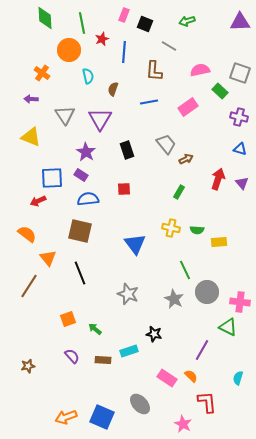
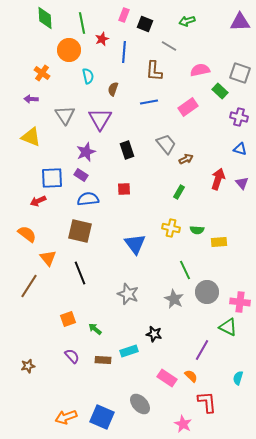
purple star at (86, 152): rotated 18 degrees clockwise
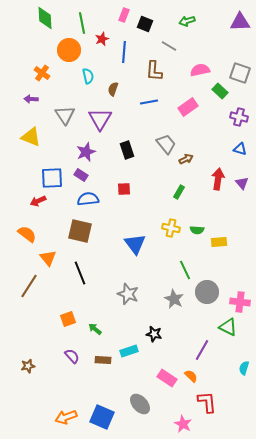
red arrow at (218, 179): rotated 10 degrees counterclockwise
cyan semicircle at (238, 378): moved 6 px right, 10 px up
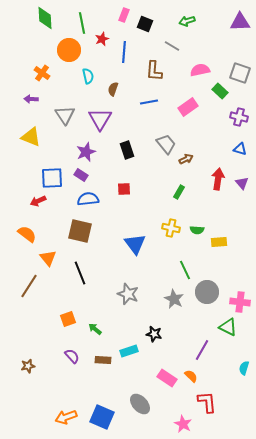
gray line at (169, 46): moved 3 px right
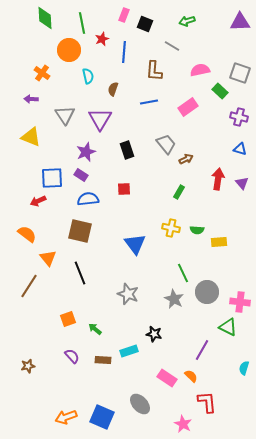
green line at (185, 270): moved 2 px left, 3 px down
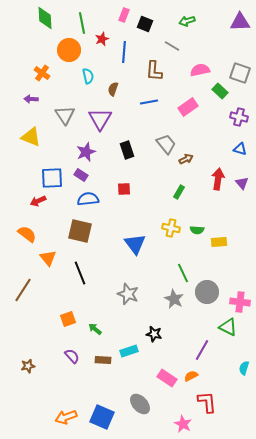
brown line at (29, 286): moved 6 px left, 4 px down
orange semicircle at (191, 376): rotated 72 degrees counterclockwise
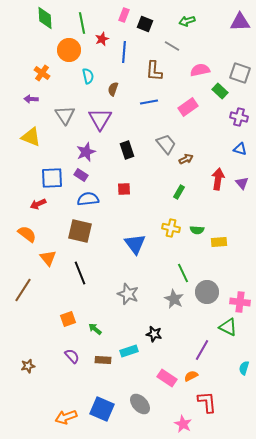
red arrow at (38, 201): moved 3 px down
blue square at (102, 417): moved 8 px up
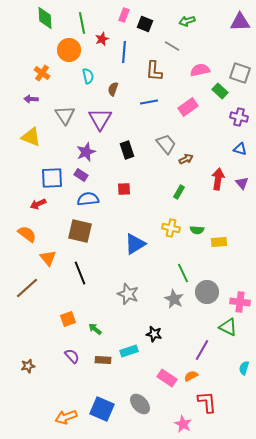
blue triangle at (135, 244): rotated 35 degrees clockwise
brown line at (23, 290): moved 4 px right, 2 px up; rotated 15 degrees clockwise
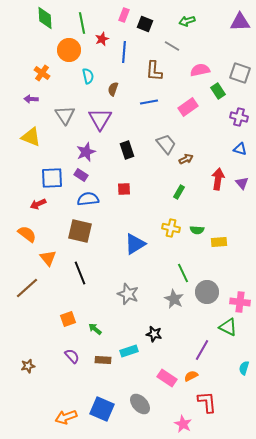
green rectangle at (220, 91): moved 2 px left; rotated 14 degrees clockwise
